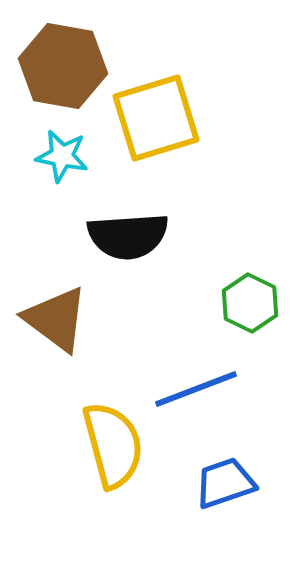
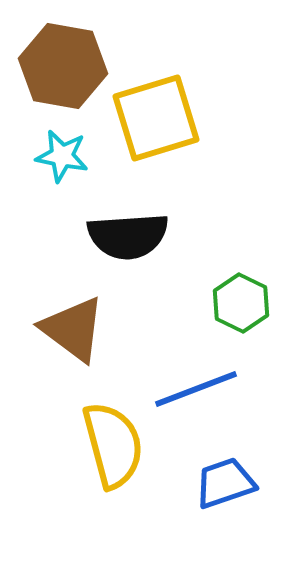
green hexagon: moved 9 px left
brown triangle: moved 17 px right, 10 px down
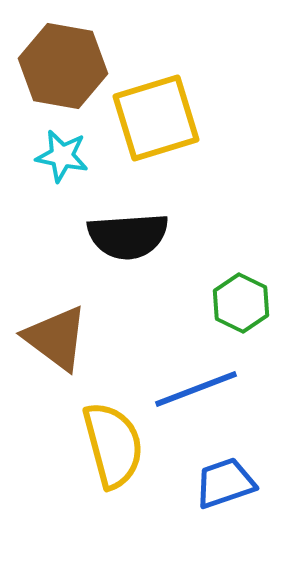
brown triangle: moved 17 px left, 9 px down
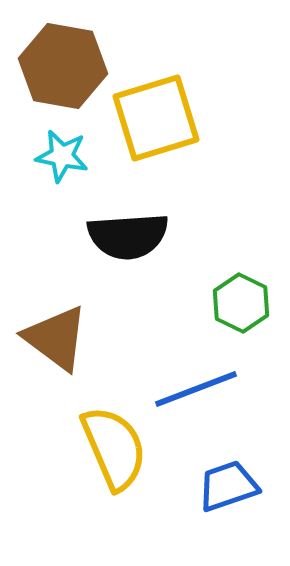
yellow semicircle: moved 1 px right, 3 px down; rotated 8 degrees counterclockwise
blue trapezoid: moved 3 px right, 3 px down
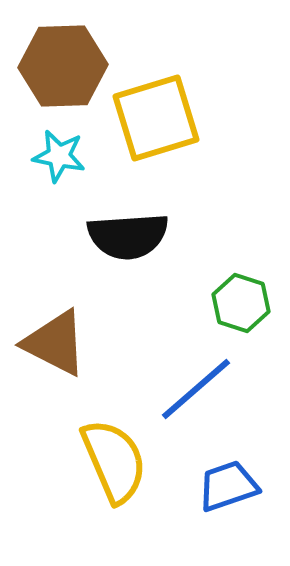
brown hexagon: rotated 12 degrees counterclockwise
cyan star: moved 3 px left
green hexagon: rotated 8 degrees counterclockwise
brown triangle: moved 1 px left, 5 px down; rotated 10 degrees counterclockwise
blue line: rotated 20 degrees counterclockwise
yellow semicircle: moved 13 px down
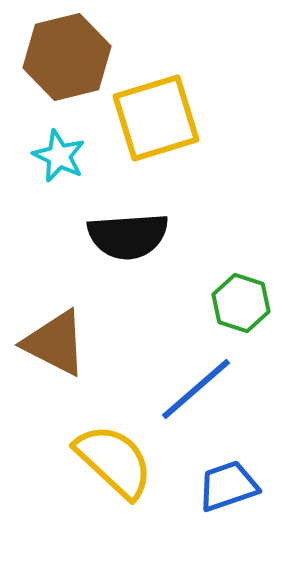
brown hexagon: moved 4 px right, 9 px up; rotated 12 degrees counterclockwise
cyan star: rotated 14 degrees clockwise
yellow semicircle: rotated 24 degrees counterclockwise
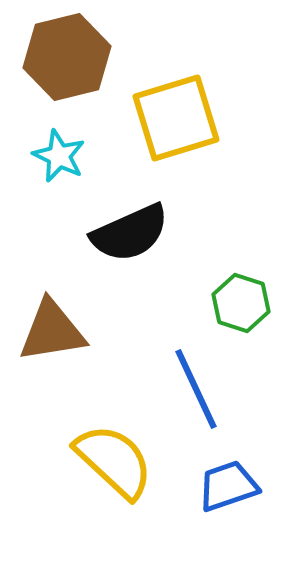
yellow square: moved 20 px right
black semicircle: moved 2 px right, 3 px up; rotated 20 degrees counterclockwise
brown triangle: moved 3 px left, 12 px up; rotated 36 degrees counterclockwise
blue line: rotated 74 degrees counterclockwise
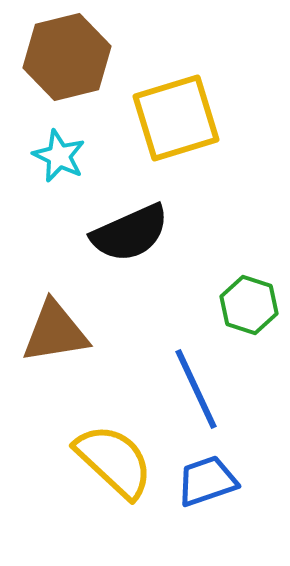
green hexagon: moved 8 px right, 2 px down
brown triangle: moved 3 px right, 1 px down
blue trapezoid: moved 21 px left, 5 px up
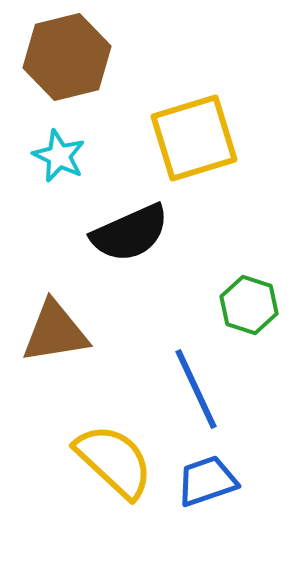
yellow square: moved 18 px right, 20 px down
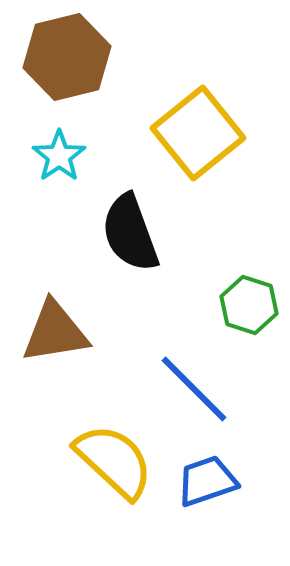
yellow square: moved 4 px right, 5 px up; rotated 22 degrees counterclockwise
cyan star: rotated 12 degrees clockwise
black semicircle: rotated 94 degrees clockwise
blue line: moved 2 px left; rotated 20 degrees counterclockwise
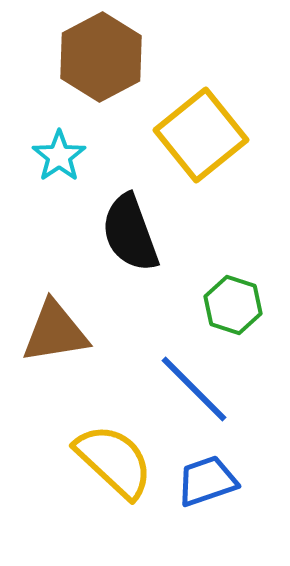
brown hexagon: moved 34 px right; rotated 14 degrees counterclockwise
yellow square: moved 3 px right, 2 px down
green hexagon: moved 16 px left
